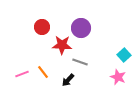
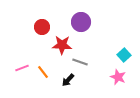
purple circle: moved 6 px up
pink line: moved 6 px up
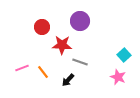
purple circle: moved 1 px left, 1 px up
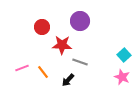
pink star: moved 4 px right
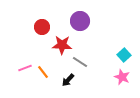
gray line: rotated 14 degrees clockwise
pink line: moved 3 px right
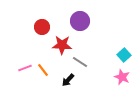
orange line: moved 2 px up
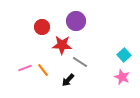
purple circle: moved 4 px left
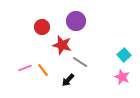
red star: rotated 12 degrees clockwise
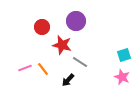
cyan square: rotated 24 degrees clockwise
orange line: moved 1 px up
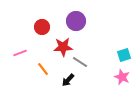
red star: moved 1 px right, 2 px down; rotated 18 degrees counterclockwise
pink line: moved 5 px left, 15 px up
